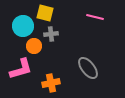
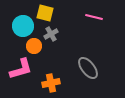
pink line: moved 1 px left
gray cross: rotated 24 degrees counterclockwise
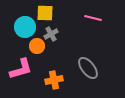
yellow square: rotated 12 degrees counterclockwise
pink line: moved 1 px left, 1 px down
cyan circle: moved 2 px right, 1 px down
orange circle: moved 3 px right
orange cross: moved 3 px right, 3 px up
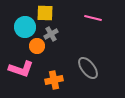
pink L-shape: rotated 35 degrees clockwise
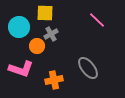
pink line: moved 4 px right, 2 px down; rotated 30 degrees clockwise
cyan circle: moved 6 px left
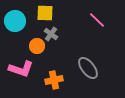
cyan circle: moved 4 px left, 6 px up
gray cross: rotated 24 degrees counterclockwise
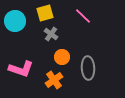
yellow square: rotated 18 degrees counterclockwise
pink line: moved 14 px left, 4 px up
orange circle: moved 25 px right, 11 px down
gray ellipse: rotated 35 degrees clockwise
orange cross: rotated 24 degrees counterclockwise
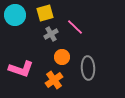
pink line: moved 8 px left, 11 px down
cyan circle: moved 6 px up
gray cross: rotated 24 degrees clockwise
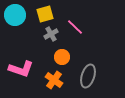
yellow square: moved 1 px down
gray ellipse: moved 8 px down; rotated 20 degrees clockwise
orange cross: rotated 18 degrees counterclockwise
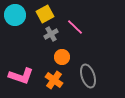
yellow square: rotated 12 degrees counterclockwise
pink L-shape: moved 7 px down
gray ellipse: rotated 35 degrees counterclockwise
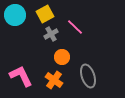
pink L-shape: rotated 135 degrees counterclockwise
